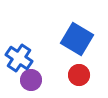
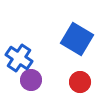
red circle: moved 1 px right, 7 px down
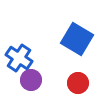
red circle: moved 2 px left, 1 px down
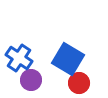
blue square: moved 9 px left, 20 px down
red circle: moved 1 px right
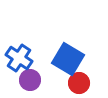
purple circle: moved 1 px left
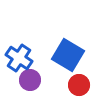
blue square: moved 4 px up
red circle: moved 2 px down
